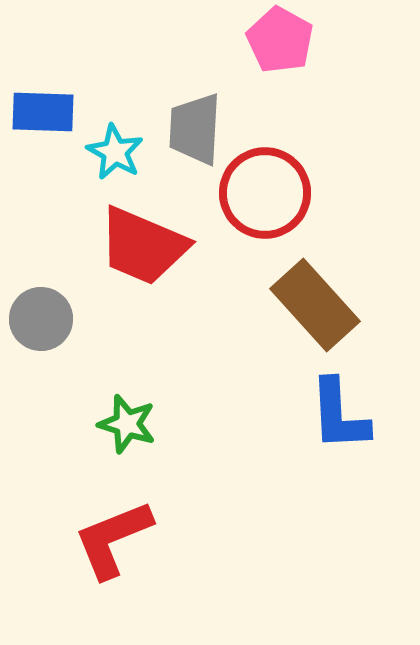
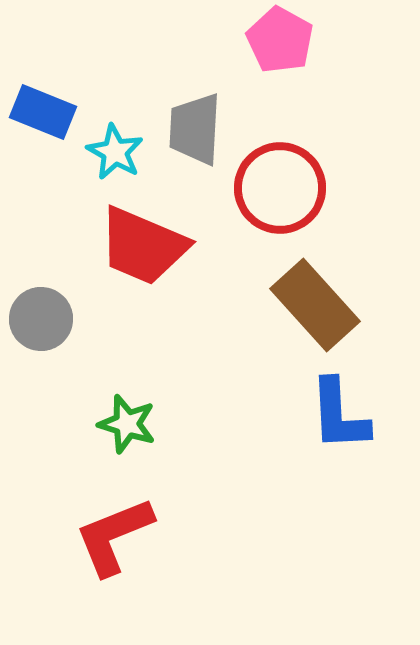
blue rectangle: rotated 20 degrees clockwise
red circle: moved 15 px right, 5 px up
red L-shape: moved 1 px right, 3 px up
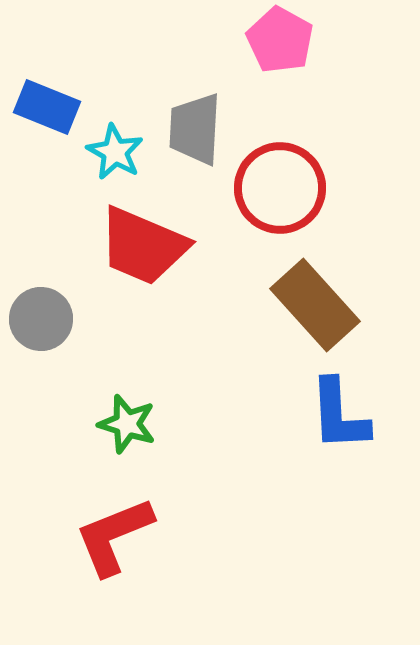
blue rectangle: moved 4 px right, 5 px up
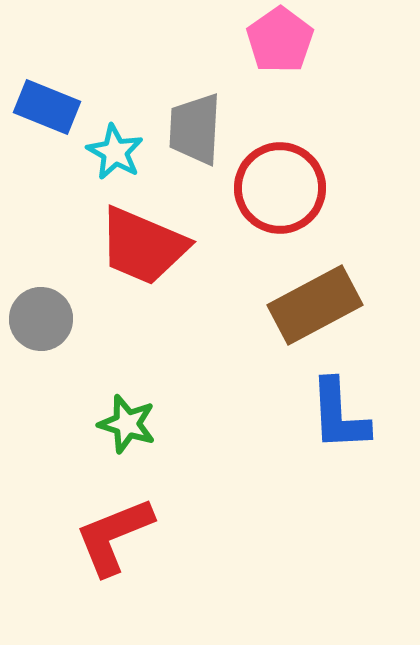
pink pentagon: rotated 8 degrees clockwise
brown rectangle: rotated 76 degrees counterclockwise
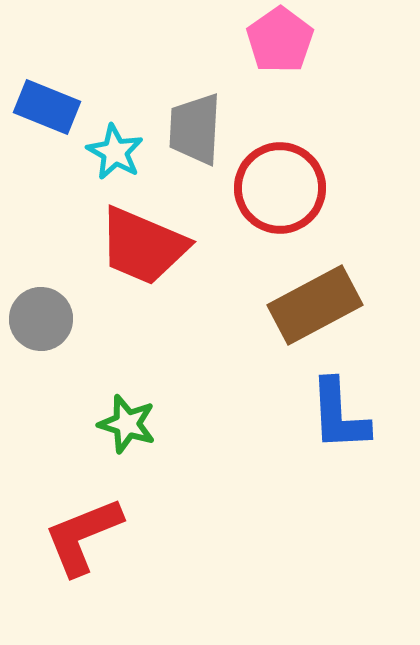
red L-shape: moved 31 px left
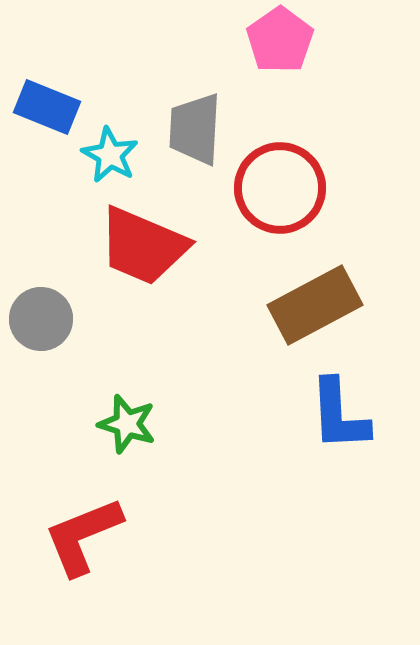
cyan star: moved 5 px left, 3 px down
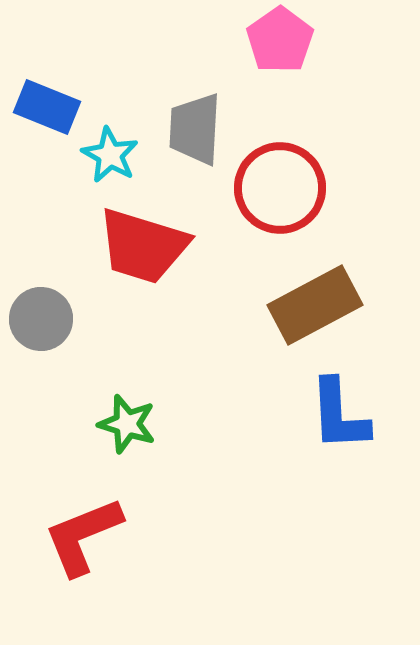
red trapezoid: rotated 6 degrees counterclockwise
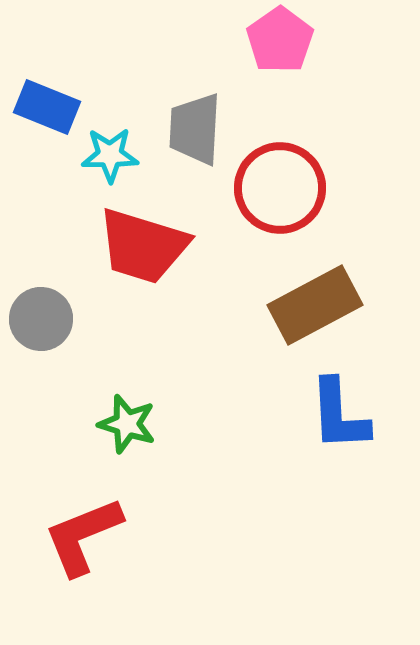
cyan star: rotated 30 degrees counterclockwise
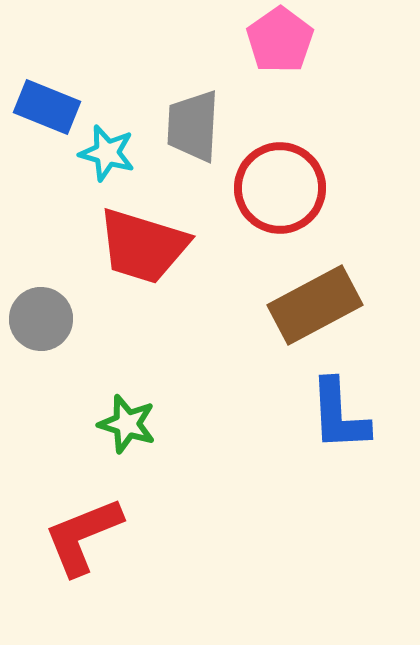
gray trapezoid: moved 2 px left, 3 px up
cyan star: moved 3 px left, 2 px up; rotated 16 degrees clockwise
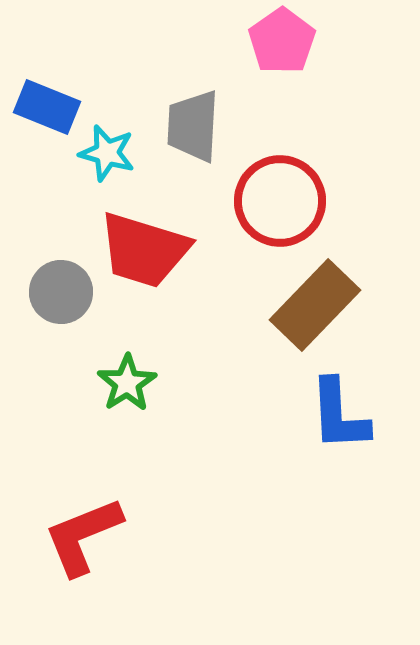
pink pentagon: moved 2 px right, 1 px down
red circle: moved 13 px down
red trapezoid: moved 1 px right, 4 px down
brown rectangle: rotated 18 degrees counterclockwise
gray circle: moved 20 px right, 27 px up
green star: moved 41 px up; rotated 22 degrees clockwise
